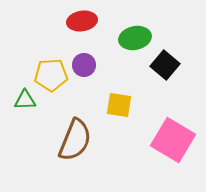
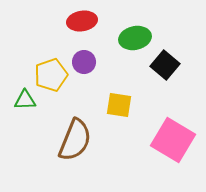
purple circle: moved 3 px up
yellow pentagon: rotated 16 degrees counterclockwise
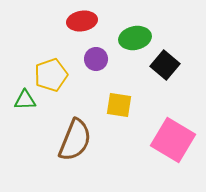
purple circle: moved 12 px right, 3 px up
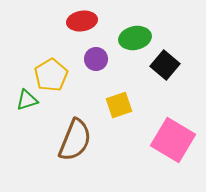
yellow pentagon: rotated 12 degrees counterclockwise
green triangle: moved 2 px right; rotated 15 degrees counterclockwise
yellow square: rotated 28 degrees counterclockwise
